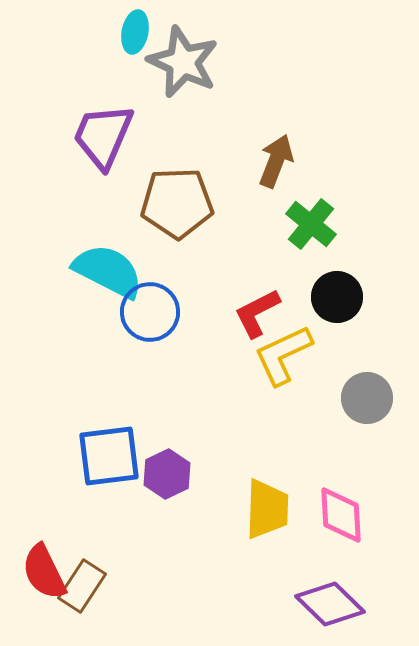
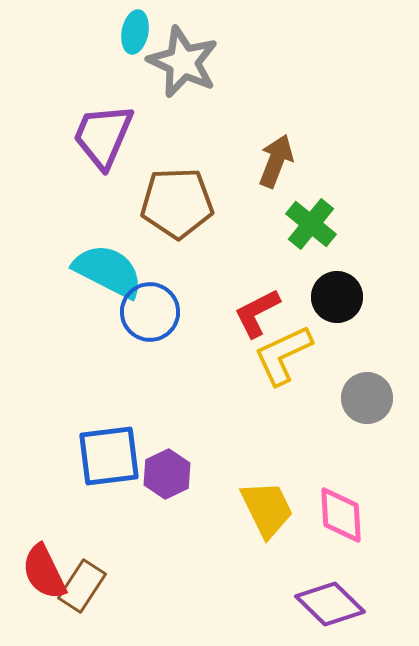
yellow trapezoid: rotated 28 degrees counterclockwise
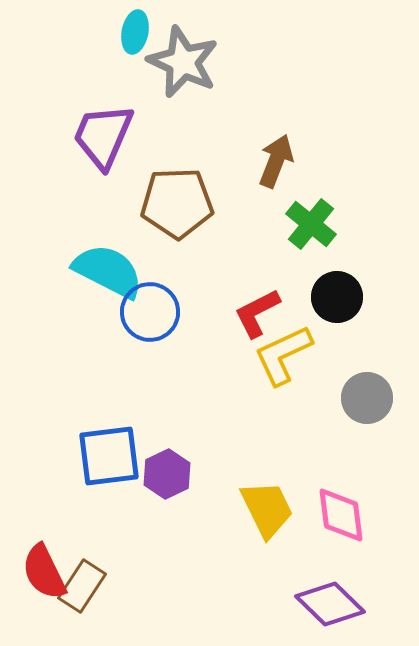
pink diamond: rotated 4 degrees counterclockwise
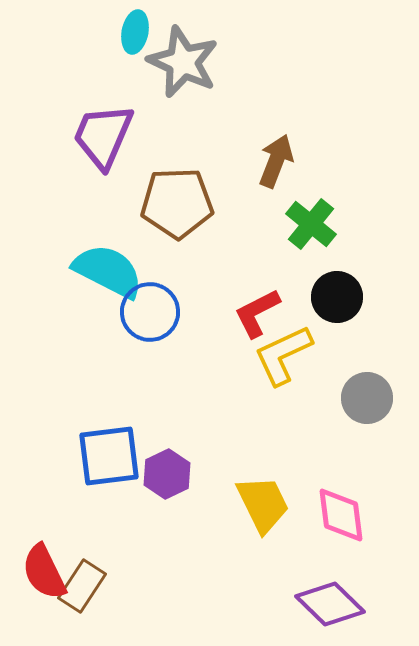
yellow trapezoid: moved 4 px left, 5 px up
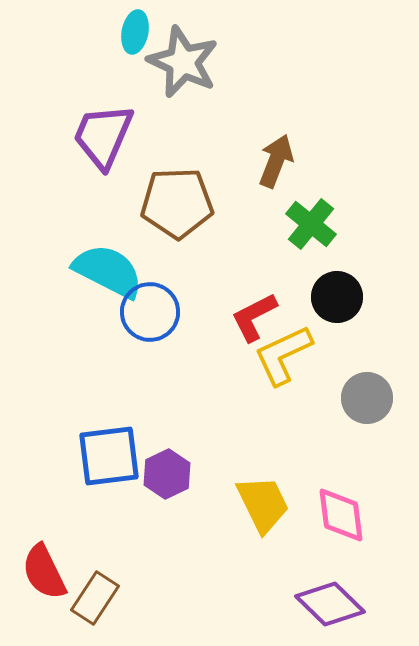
red L-shape: moved 3 px left, 4 px down
brown rectangle: moved 13 px right, 12 px down
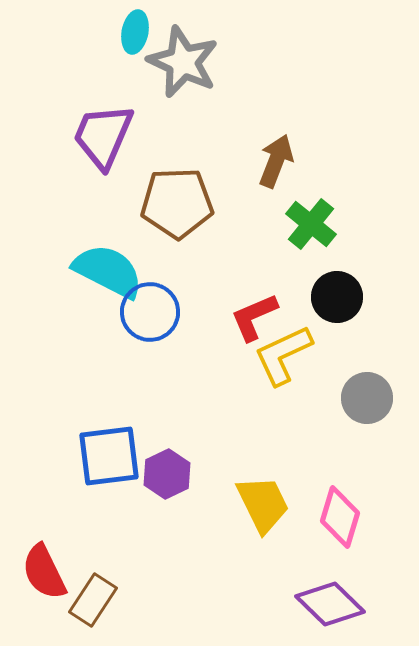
red L-shape: rotated 4 degrees clockwise
pink diamond: moved 1 px left, 2 px down; rotated 24 degrees clockwise
brown rectangle: moved 2 px left, 2 px down
